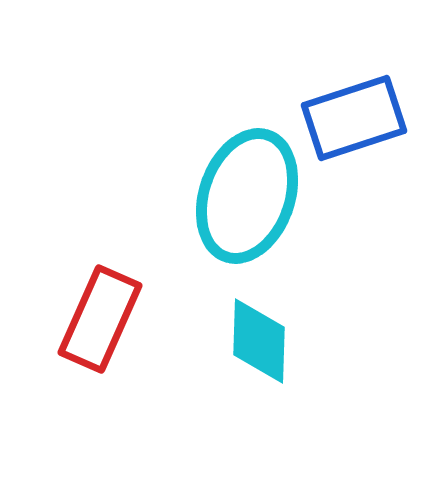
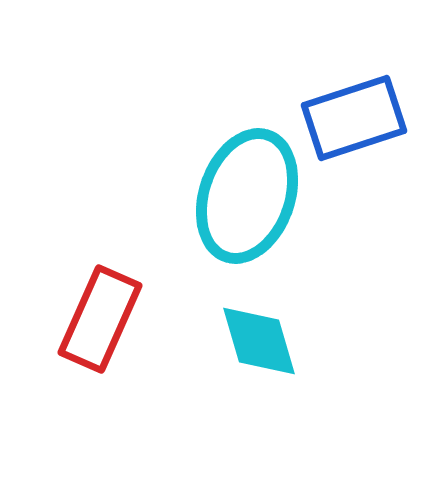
cyan diamond: rotated 18 degrees counterclockwise
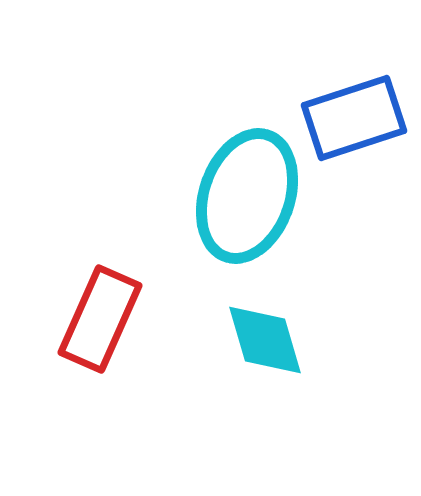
cyan diamond: moved 6 px right, 1 px up
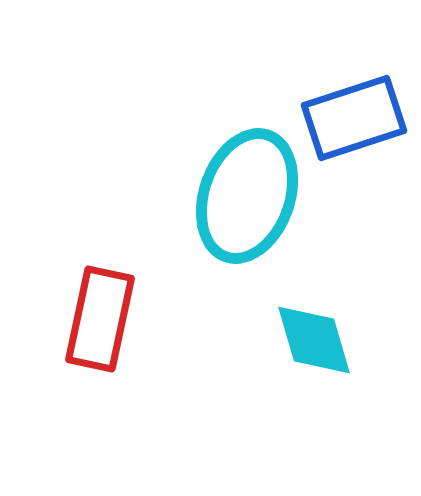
red rectangle: rotated 12 degrees counterclockwise
cyan diamond: moved 49 px right
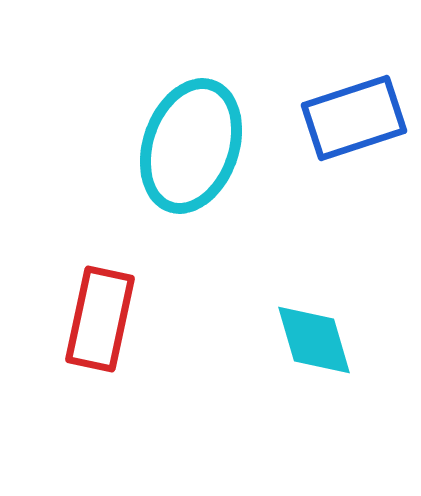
cyan ellipse: moved 56 px left, 50 px up
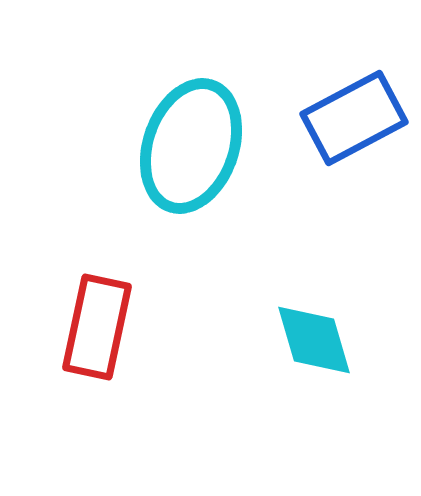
blue rectangle: rotated 10 degrees counterclockwise
red rectangle: moved 3 px left, 8 px down
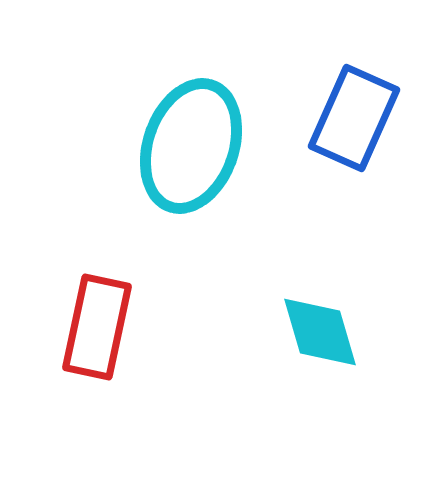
blue rectangle: rotated 38 degrees counterclockwise
cyan diamond: moved 6 px right, 8 px up
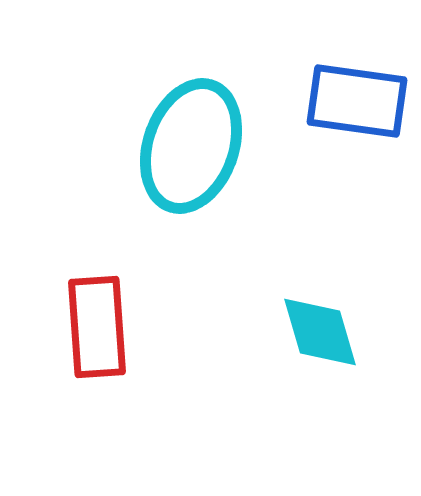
blue rectangle: moved 3 px right, 17 px up; rotated 74 degrees clockwise
red rectangle: rotated 16 degrees counterclockwise
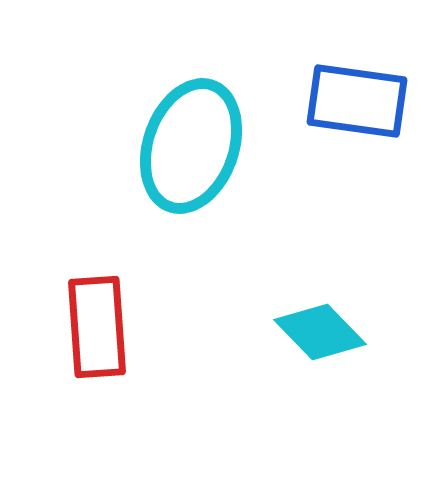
cyan diamond: rotated 28 degrees counterclockwise
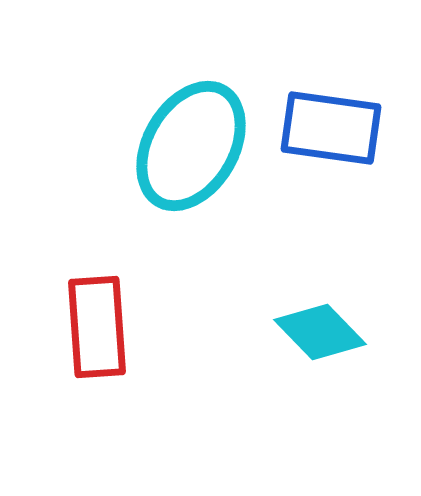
blue rectangle: moved 26 px left, 27 px down
cyan ellipse: rotated 11 degrees clockwise
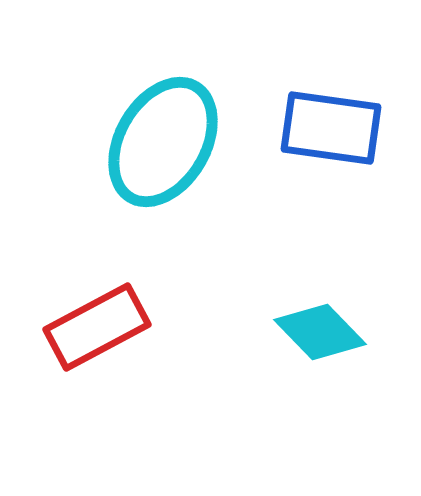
cyan ellipse: moved 28 px left, 4 px up
red rectangle: rotated 66 degrees clockwise
